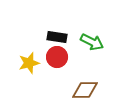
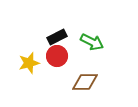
black rectangle: rotated 36 degrees counterclockwise
red circle: moved 1 px up
brown diamond: moved 8 px up
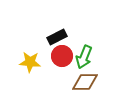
green arrow: moved 8 px left, 15 px down; rotated 85 degrees clockwise
red circle: moved 5 px right
yellow star: moved 1 px right, 1 px up; rotated 20 degrees clockwise
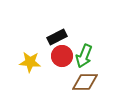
green arrow: moved 1 px up
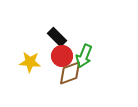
black rectangle: rotated 72 degrees clockwise
brown diamond: moved 15 px left, 9 px up; rotated 20 degrees counterclockwise
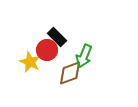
red circle: moved 15 px left, 6 px up
yellow star: rotated 20 degrees clockwise
